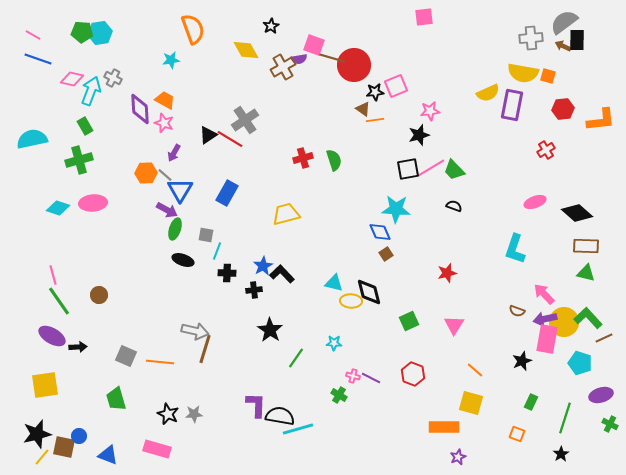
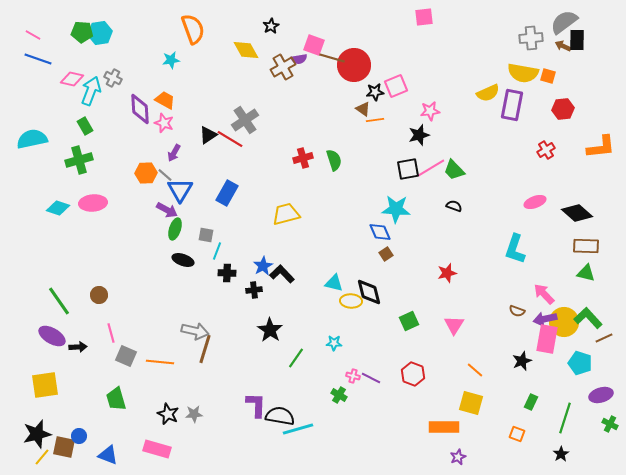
orange L-shape at (601, 120): moved 27 px down
pink line at (53, 275): moved 58 px right, 58 px down
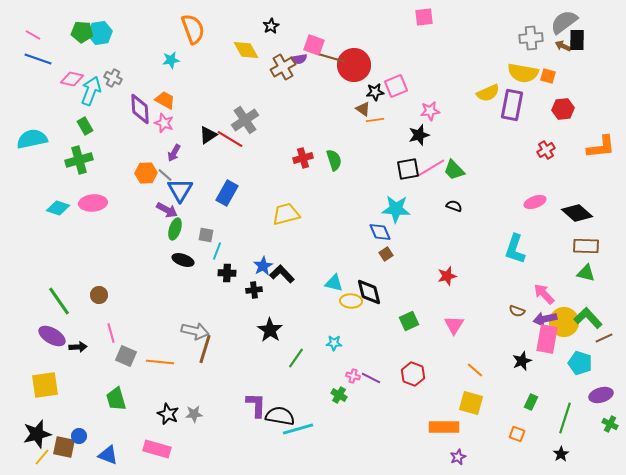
red star at (447, 273): moved 3 px down
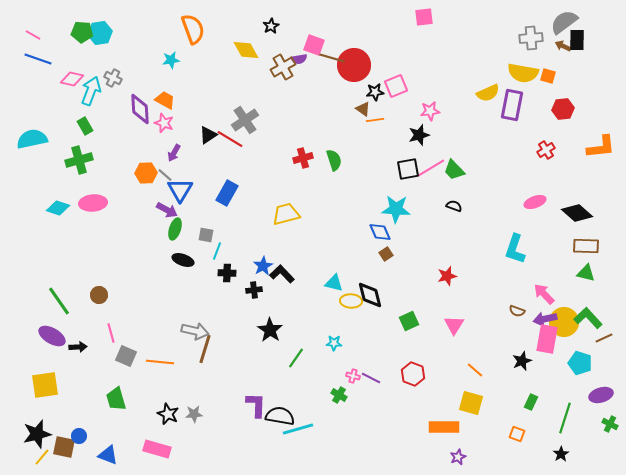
black diamond at (369, 292): moved 1 px right, 3 px down
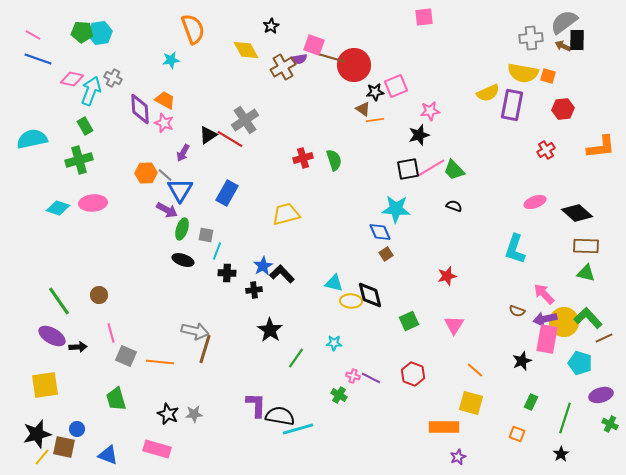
purple arrow at (174, 153): moved 9 px right
green ellipse at (175, 229): moved 7 px right
blue circle at (79, 436): moved 2 px left, 7 px up
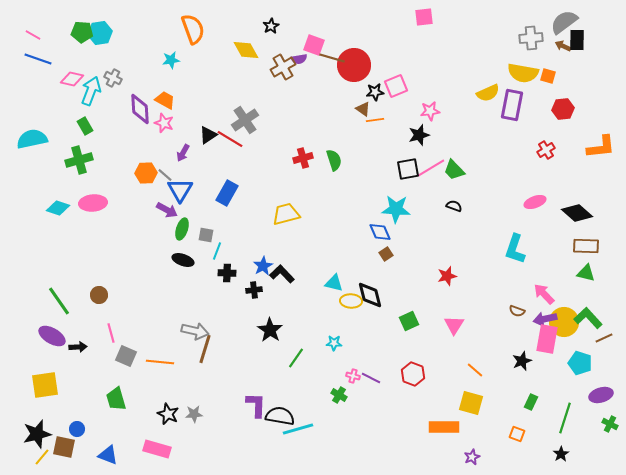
purple star at (458, 457): moved 14 px right
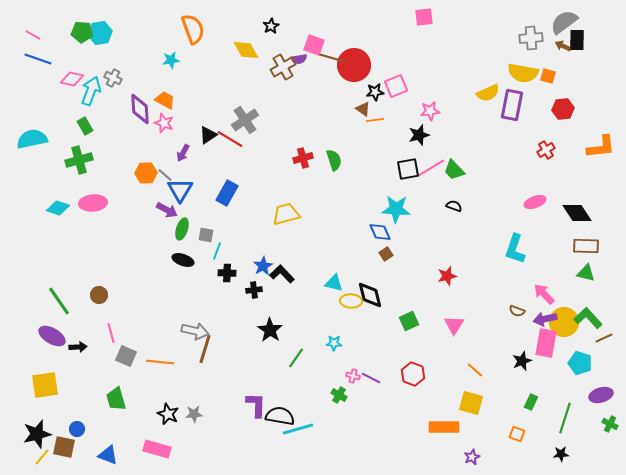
black diamond at (577, 213): rotated 16 degrees clockwise
pink rectangle at (547, 339): moved 1 px left, 4 px down
black star at (561, 454): rotated 28 degrees clockwise
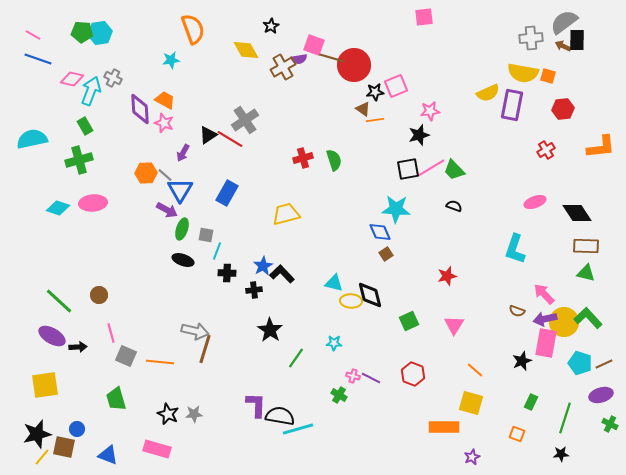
green line at (59, 301): rotated 12 degrees counterclockwise
brown line at (604, 338): moved 26 px down
